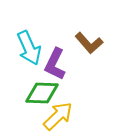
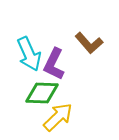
cyan arrow: moved 6 px down
purple L-shape: moved 1 px left
yellow arrow: moved 1 px down
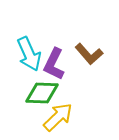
brown L-shape: moved 11 px down
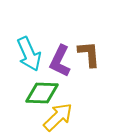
brown L-shape: rotated 144 degrees counterclockwise
purple L-shape: moved 6 px right, 3 px up
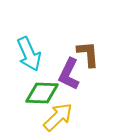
brown L-shape: moved 1 px left
purple L-shape: moved 9 px right, 13 px down
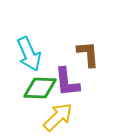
purple L-shape: moved 2 px left, 8 px down; rotated 32 degrees counterclockwise
green diamond: moved 2 px left, 5 px up
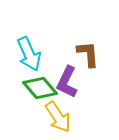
purple L-shape: rotated 32 degrees clockwise
green diamond: rotated 48 degrees clockwise
yellow arrow: rotated 100 degrees clockwise
